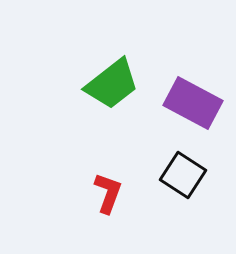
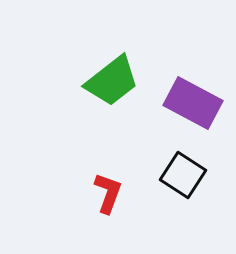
green trapezoid: moved 3 px up
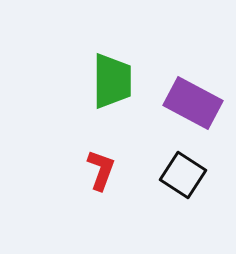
green trapezoid: rotated 52 degrees counterclockwise
red L-shape: moved 7 px left, 23 px up
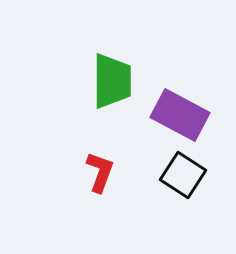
purple rectangle: moved 13 px left, 12 px down
red L-shape: moved 1 px left, 2 px down
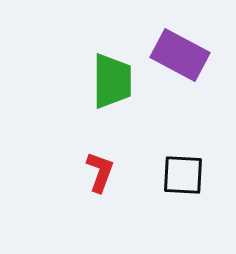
purple rectangle: moved 60 px up
black square: rotated 30 degrees counterclockwise
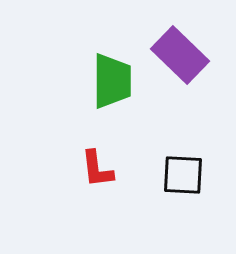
purple rectangle: rotated 16 degrees clockwise
red L-shape: moved 3 px left, 3 px up; rotated 153 degrees clockwise
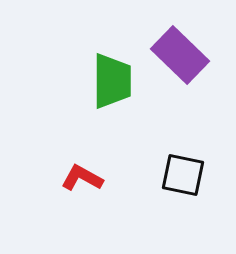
red L-shape: moved 15 px left, 9 px down; rotated 126 degrees clockwise
black square: rotated 9 degrees clockwise
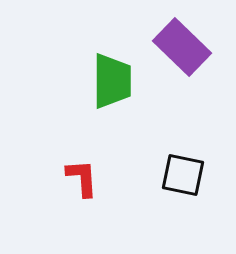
purple rectangle: moved 2 px right, 8 px up
red L-shape: rotated 57 degrees clockwise
